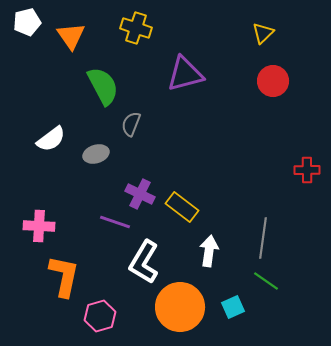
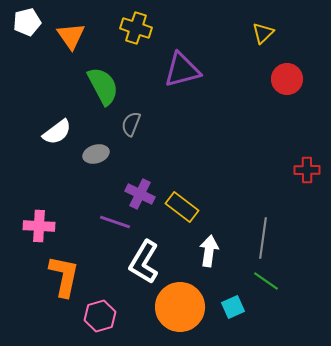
purple triangle: moved 3 px left, 4 px up
red circle: moved 14 px right, 2 px up
white semicircle: moved 6 px right, 7 px up
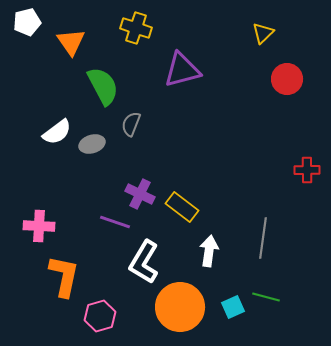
orange triangle: moved 6 px down
gray ellipse: moved 4 px left, 10 px up
green line: moved 16 px down; rotated 20 degrees counterclockwise
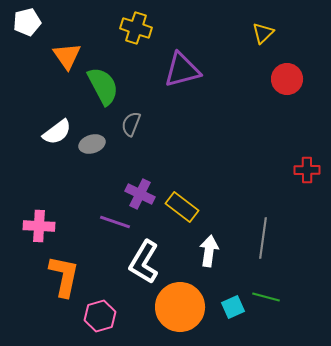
orange triangle: moved 4 px left, 14 px down
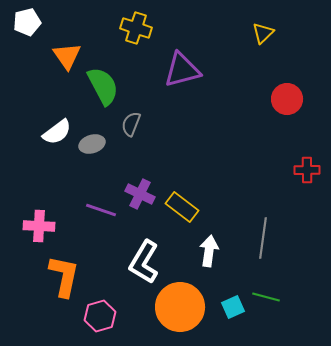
red circle: moved 20 px down
purple line: moved 14 px left, 12 px up
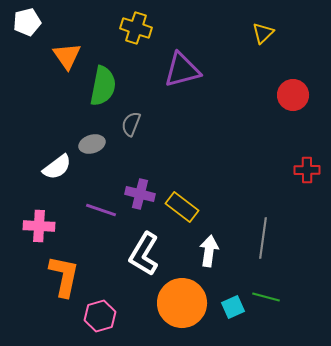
green semicircle: rotated 39 degrees clockwise
red circle: moved 6 px right, 4 px up
white semicircle: moved 35 px down
purple cross: rotated 12 degrees counterclockwise
white L-shape: moved 8 px up
orange circle: moved 2 px right, 4 px up
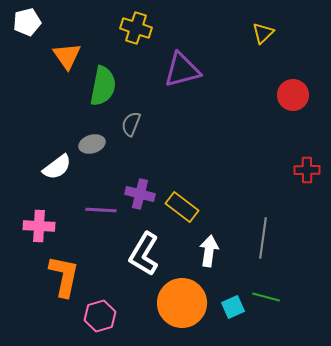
purple line: rotated 16 degrees counterclockwise
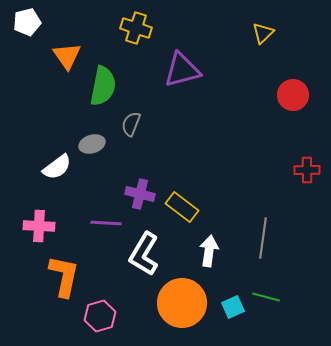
purple line: moved 5 px right, 13 px down
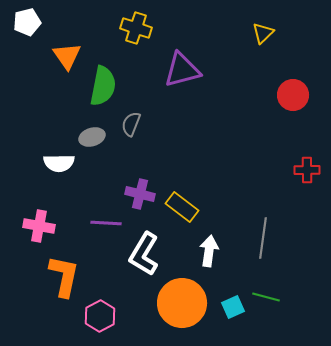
gray ellipse: moved 7 px up
white semicircle: moved 2 px right, 4 px up; rotated 36 degrees clockwise
pink cross: rotated 8 degrees clockwise
pink hexagon: rotated 12 degrees counterclockwise
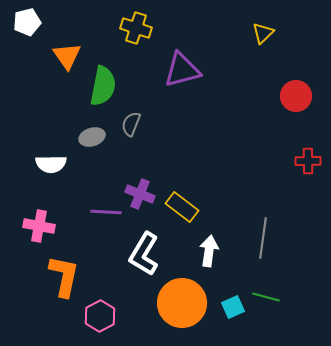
red circle: moved 3 px right, 1 px down
white semicircle: moved 8 px left, 1 px down
red cross: moved 1 px right, 9 px up
purple cross: rotated 8 degrees clockwise
purple line: moved 11 px up
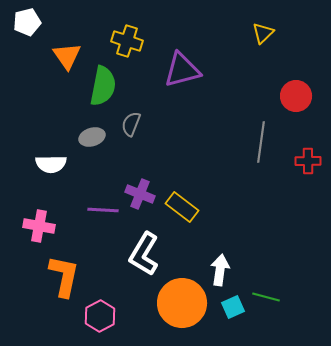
yellow cross: moved 9 px left, 13 px down
purple line: moved 3 px left, 2 px up
gray line: moved 2 px left, 96 px up
white arrow: moved 11 px right, 19 px down
